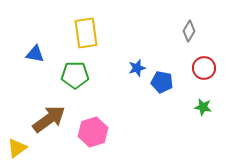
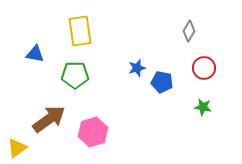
yellow rectangle: moved 6 px left, 2 px up
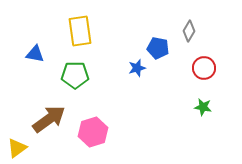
blue pentagon: moved 4 px left, 34 px up
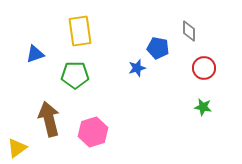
gray diamond: rotated 30 degrees counterclockwise
blue triangle: rotated 30 degrees counterclockwise
brown arrow: rotated 68 degrees counterclockwise
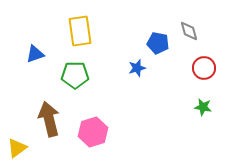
gray diamond: rotated 15 degrees counterclockwise
blue pentagon: moved 5 px up
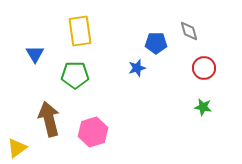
blue pentagon: moved 2 px left; rotated 10 degrees counterclockwise
blue triangle: rotated 42 degrees counterclockwise
